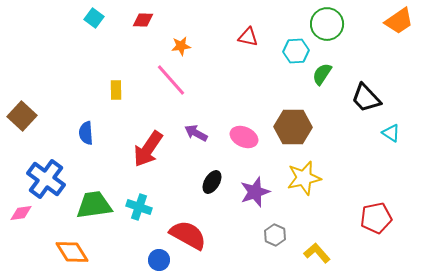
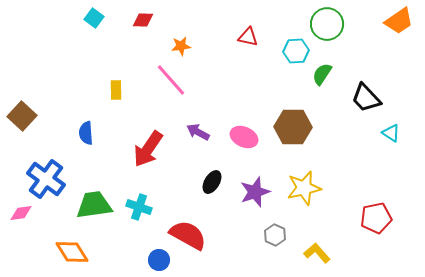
purple arrow: moved 2 px right, 1 px up
yellow star: moved 10 px down
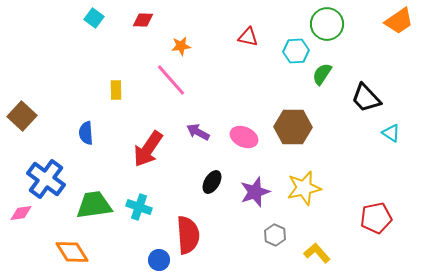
red semicircle: rotated 57 degrees clockwise
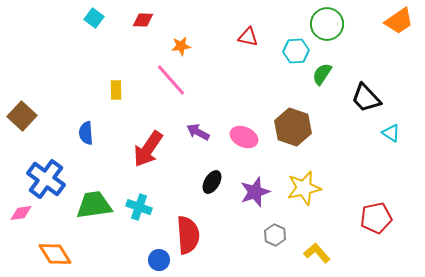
brown hexagon: rotated 18 degrees clockwise
orange diamond: moved 17 px left, 2 px down
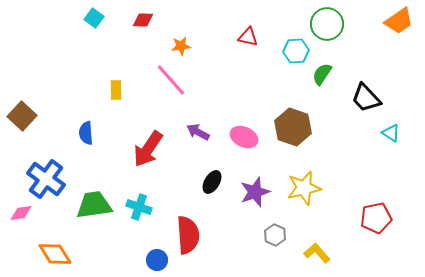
blue circle: moved 2 px left
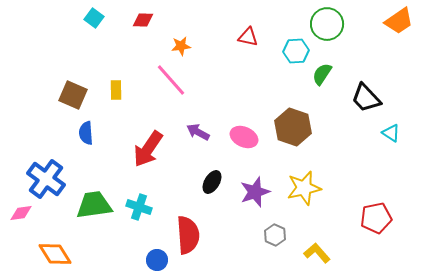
brown square: moved 51 px right, 21 px up; rotated 20 degrees counterclockwise
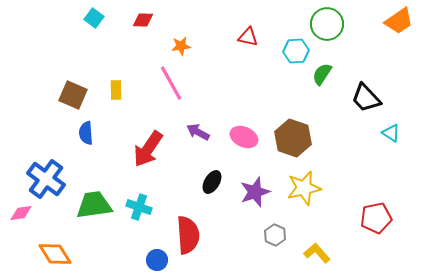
pink line: moved 3 px down; rotated 12 degrees clockwise
brown hexagon: moved 11 px down
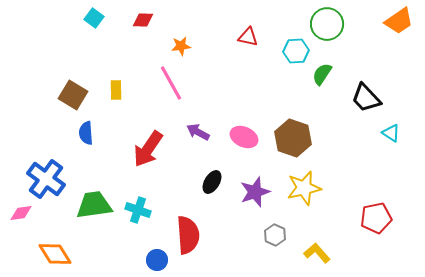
brown square: rotated 8 degrees clockwise
cyan cross: moved 1 px left, 3 px down
